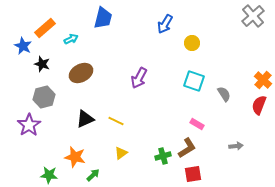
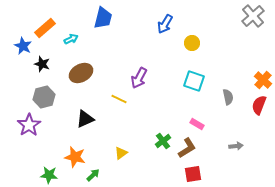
gray semicircle: moved 4 px right, 3 px down; rotated 21 degrees clockwise
yellow line: moved 3 px right, 22 px up
green cross: moved 15 px up; rotated 21 degrees counterclockwise
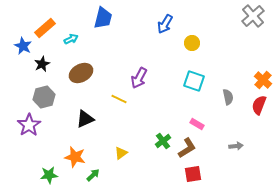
black star: rotated 28 degrees clockwise
green star: rotated 12 degrees counterclockwise
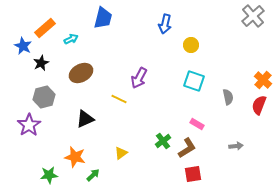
blue arrow: rotated 18 degrees counterclockwise
yellow circle: moved 1 px left, 2 px down
black star: moved 1 px left, 1 px up
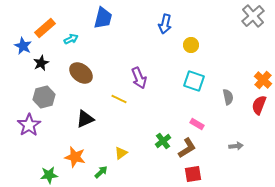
brown ellipse: rotated 65 degrees clockwise
purple arrow: rotated 50 degrees counterclockwise
green arrow: moved 8 px right, 3 px up
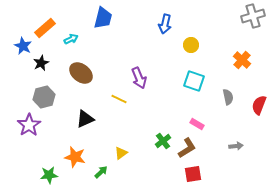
gray cross: rotated 25 degrees clockwise
orange cross: moved 21 px left, 20 px up
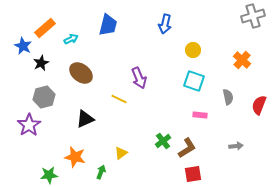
blue trapezoid: moved 5 px right, 7 px down
yellow circle: moved 2 px right, 5 px down
pink rectangle: moved 3 px right, 9 px up; rotated 24 degrees counterclockwise
green arrow: rotated 24 degrees counterclockwise
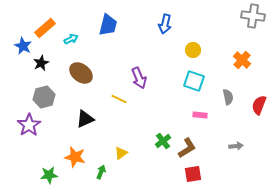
gray cross: rotated 25 degrees clockwise
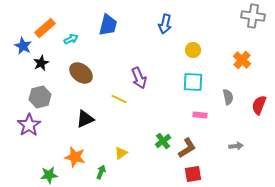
cyan square: moved 1 px left, 1 px down; rotated 15 degrees counterclockwise
gray hexagon: moved 4 px left
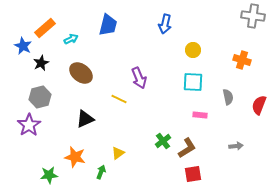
orange cross: rotated 24 degrees counterclockwise
yellow triangle: moved 3 px left
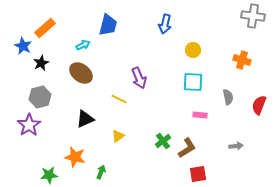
cyan arrow: moved 12 px right, 6 px down
yellow triangle: moved 17 px up
red square: moved 5 px right
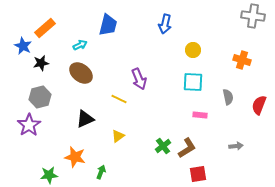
cyan arrow: moved 3 px left
black star: rotated 14 degrees clockwise
purple arrow: moved 1 px down
green cross: moved 5 px down
